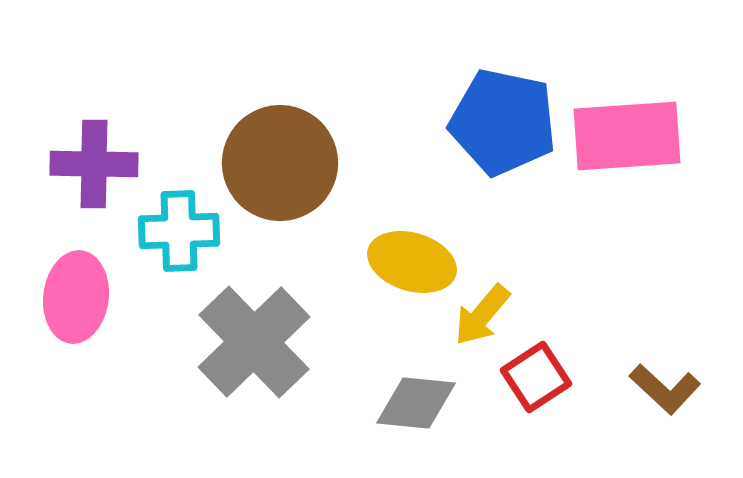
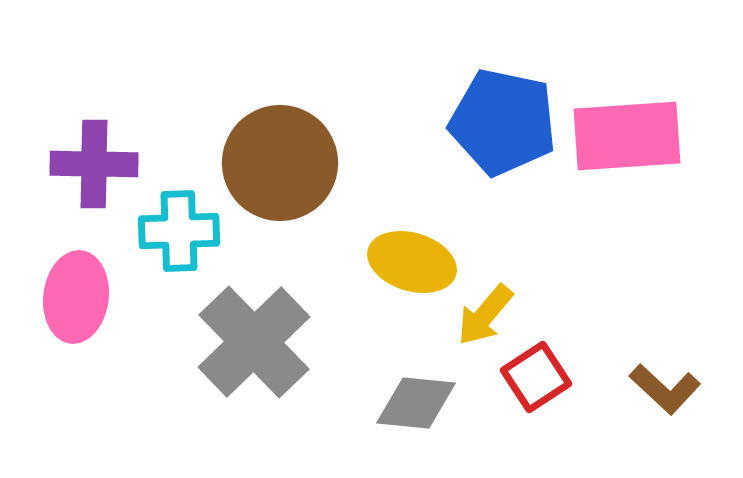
yellow arrow: moved 3 px right
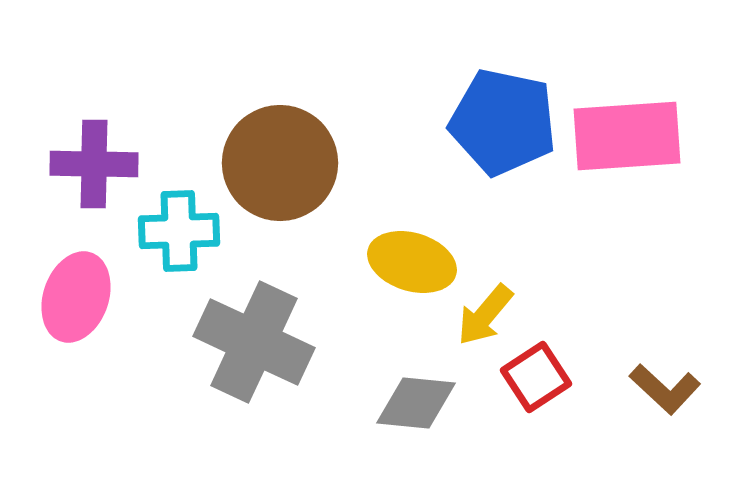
pink ellipse: rotated 12 degrees clockwise
gray cross: rotated 21 degrees counterclockwise
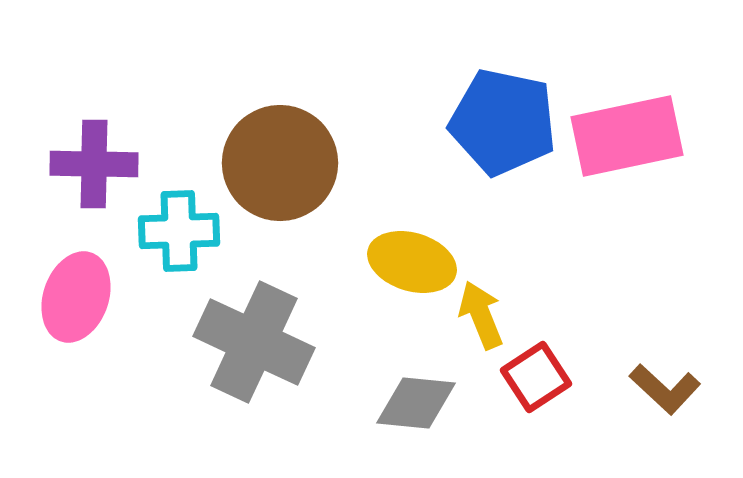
pink rectangle: rotated 8 degrees counterclockwise
yellow arrow: moved 4 px left; rotated 118 degrees clockwise
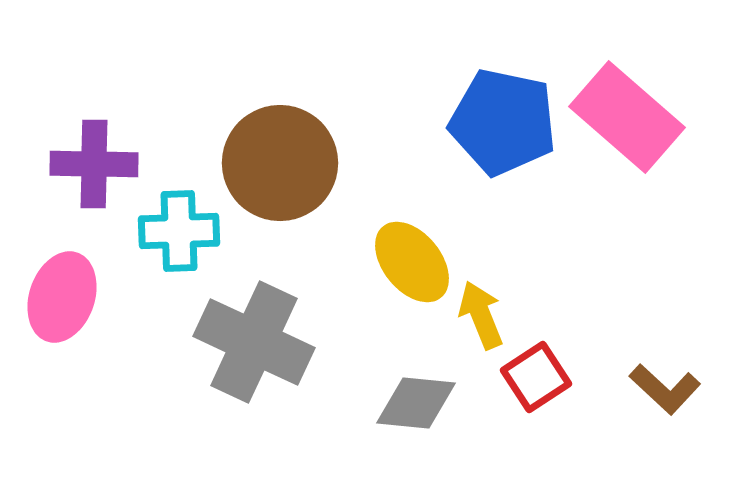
pink rectangle: moved 19 px up; rotated 53 degrees clockwise
yellow ellipse: rotated 34 degrees clockwise
pink ellipse: moved 14 px left
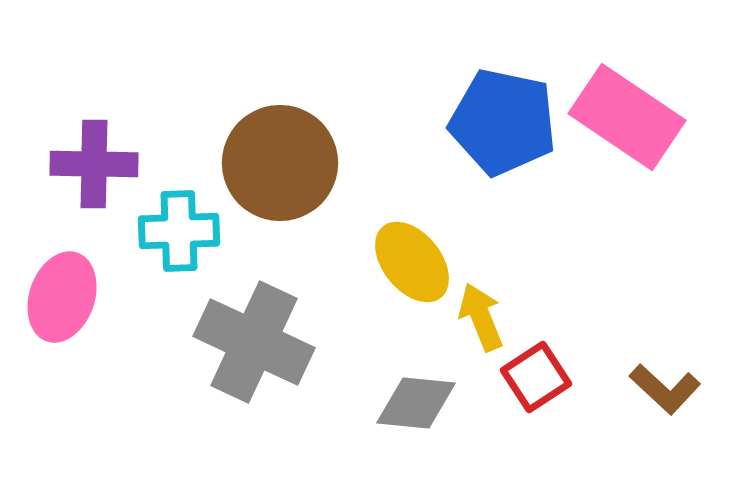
pink rectangle: rotated 7 degrees counterclockwise
yellow arrow: moved 2 px down
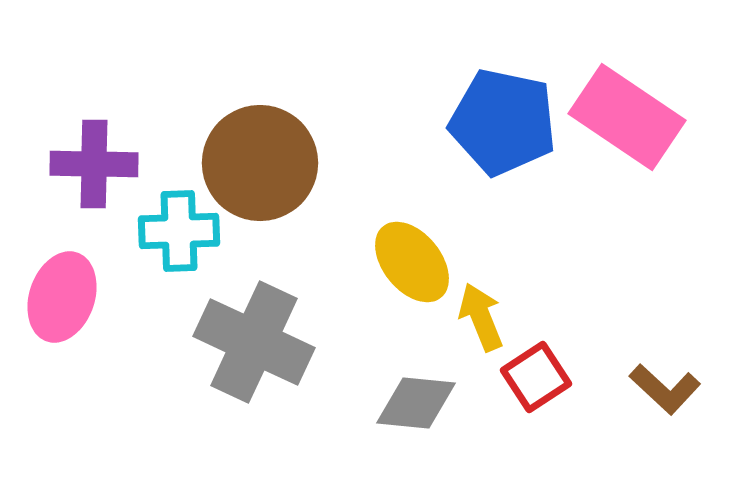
brown circle: moved 20 px left
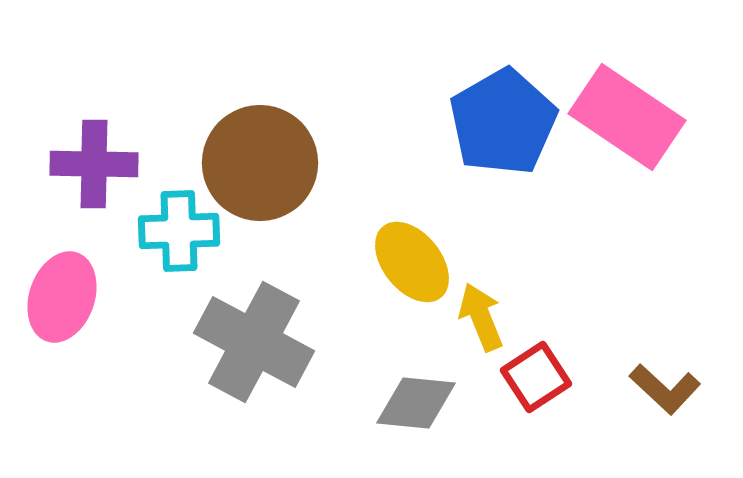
blue pentagon: rotated 30 degrees clockwise
gray cross: rotated 3 degrees clockwise
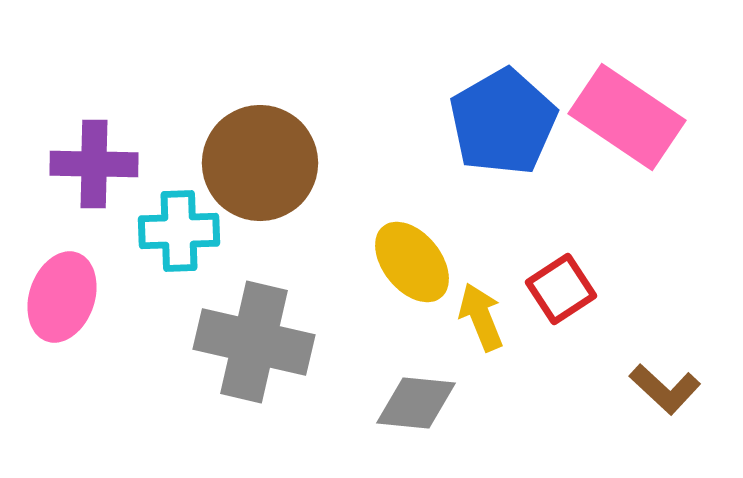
gray cross: rotated 15 degrees counterclockwise
red square: moved 25 px right, 88 px up
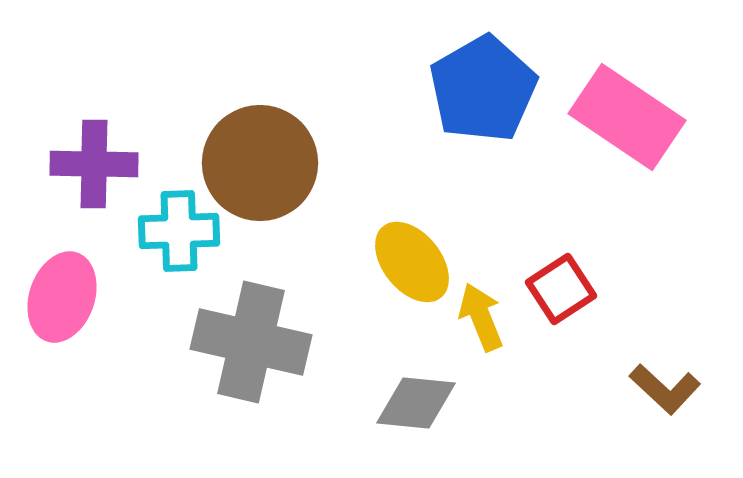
blue pentagon: moved 20 px left, 33 px up
gray cross: moved 3 px left
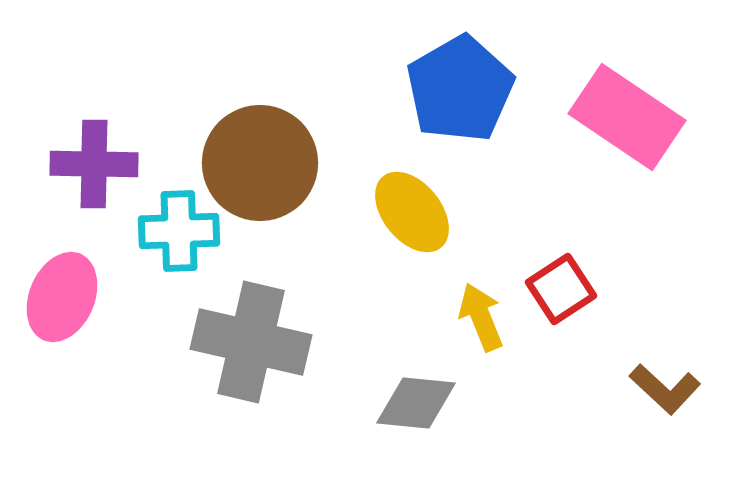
blue pentagon: moved 23 px left
yellow ellipse: moved 50 px up
pink ellipse: rotated 4 degrees clockwise
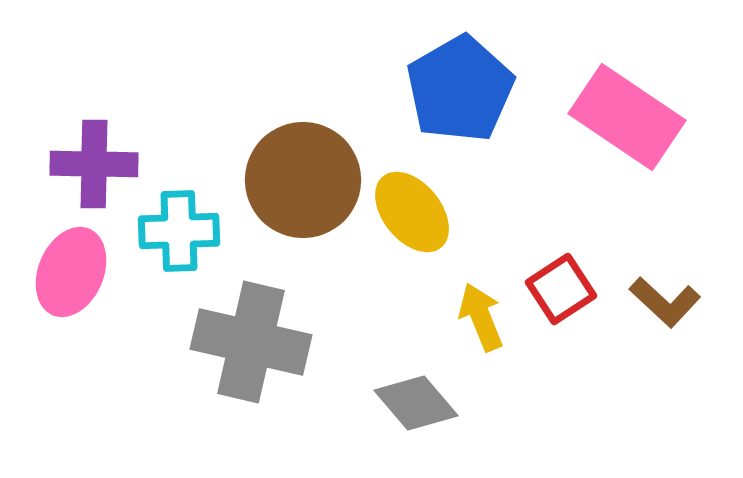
brown circle: moved 43 px right, 17 px down
pink ellipse: moved 9 px right, 25 px up
brown L-shape: moved 87 px up
gray diamond: rotated 44 degrees clockwise
